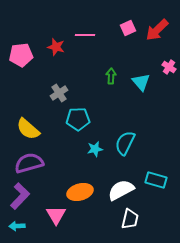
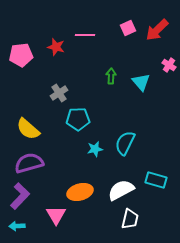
pink cross: moved 2 px up
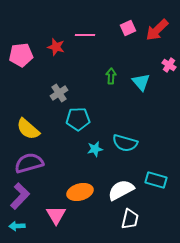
cyan semicircle: rotated 100 degrees counterclockwise
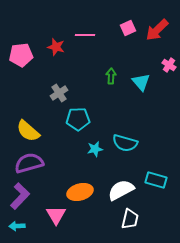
yellow semicircle: moved 2 px down
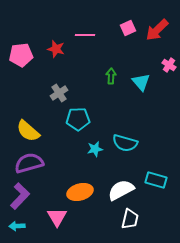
red star: moved 2 px down
pink triangle: moved 1 px right, 2 px down
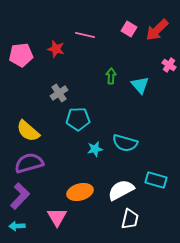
pink square: moved 1 px right, 1 px down; rotated 35 degrees counterclockwise
pink line: rotated 12 degrees clockwise
cyan triangle: moved 1 px left, 3 px down
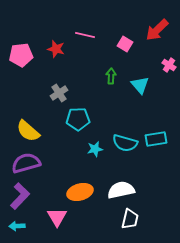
pink square: moved 4 px left, 15 px down
purple semicircle: moved 3 px left
cyan rectangle: moved 41 px up; rotated 25 degrees counterclockwise
white semicircle: rotated 16 degrees clockwise
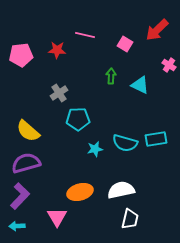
red star: moved 1 px right, 1 px down; rotated 12 degrees counterclockwise
cyan triangle: rotated 24 degrees counterclockwise
